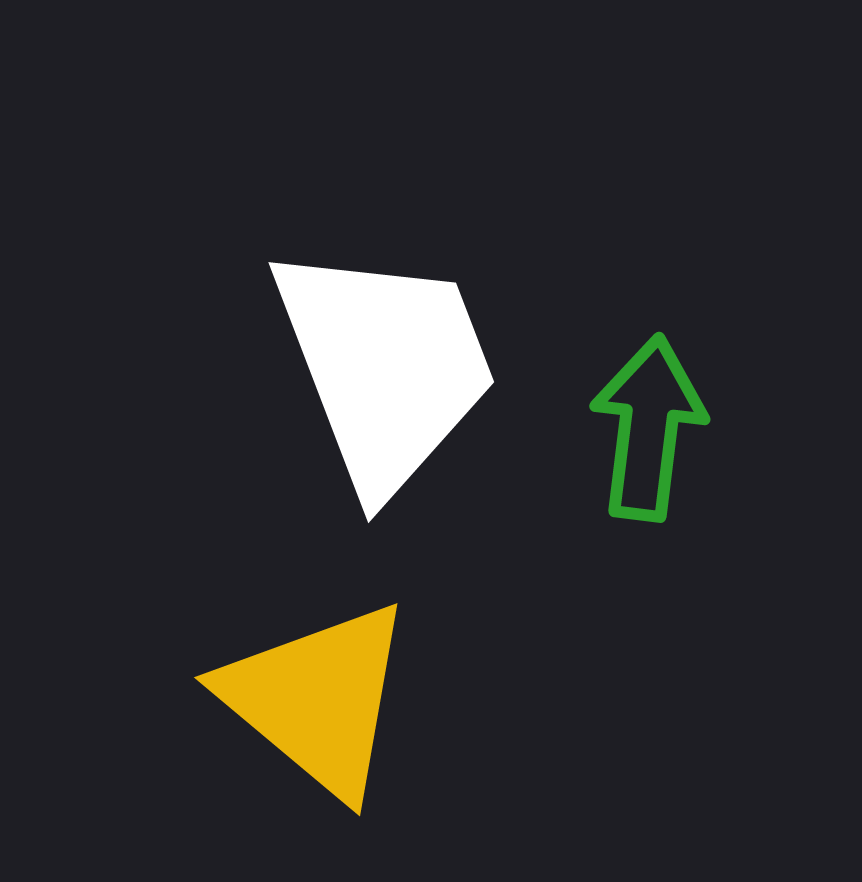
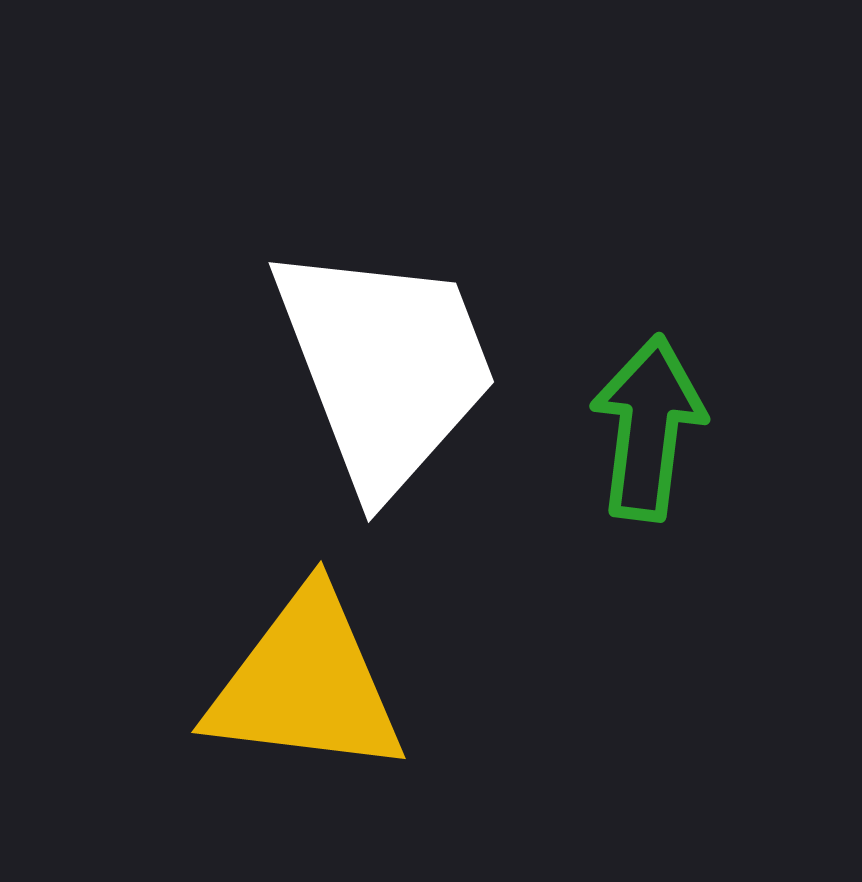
yellow triangle: moved 11 px left, 15 px up; rotated 33 degrees counterclockwise
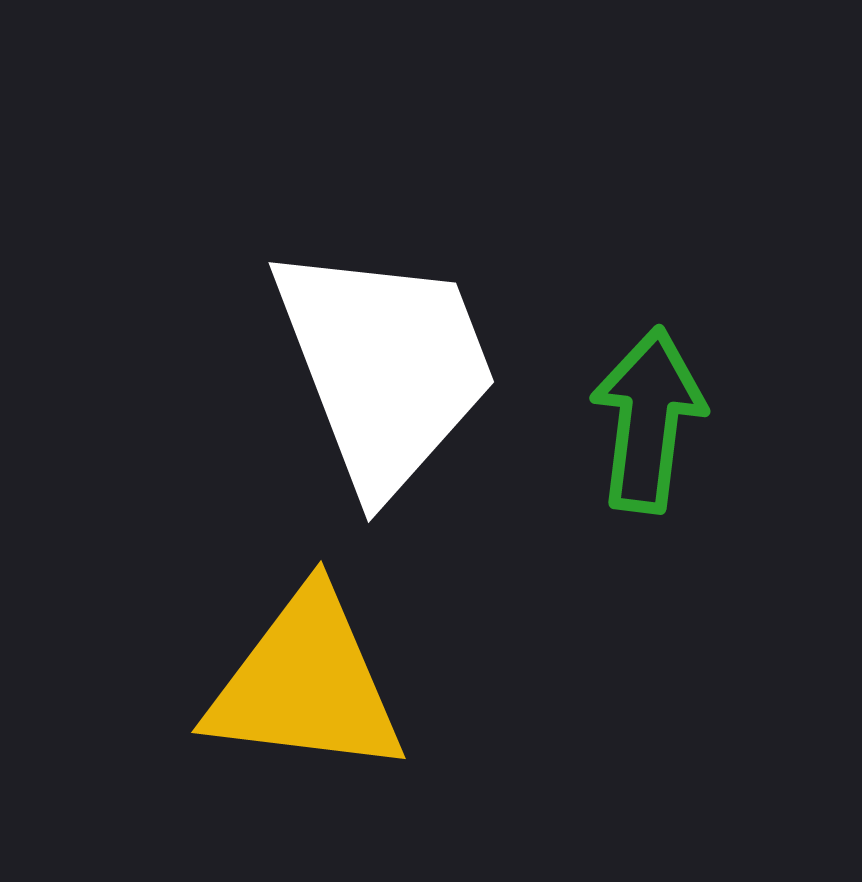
green arrow: moved 8 px up
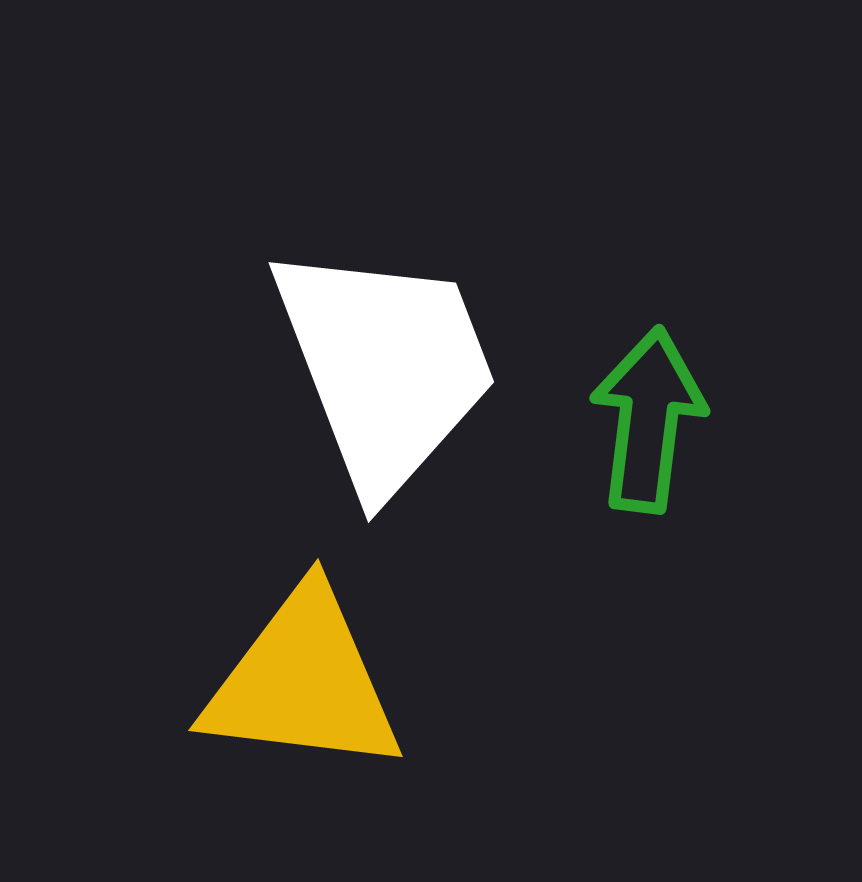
yellow triangle: moved 3 px left, 2 px up
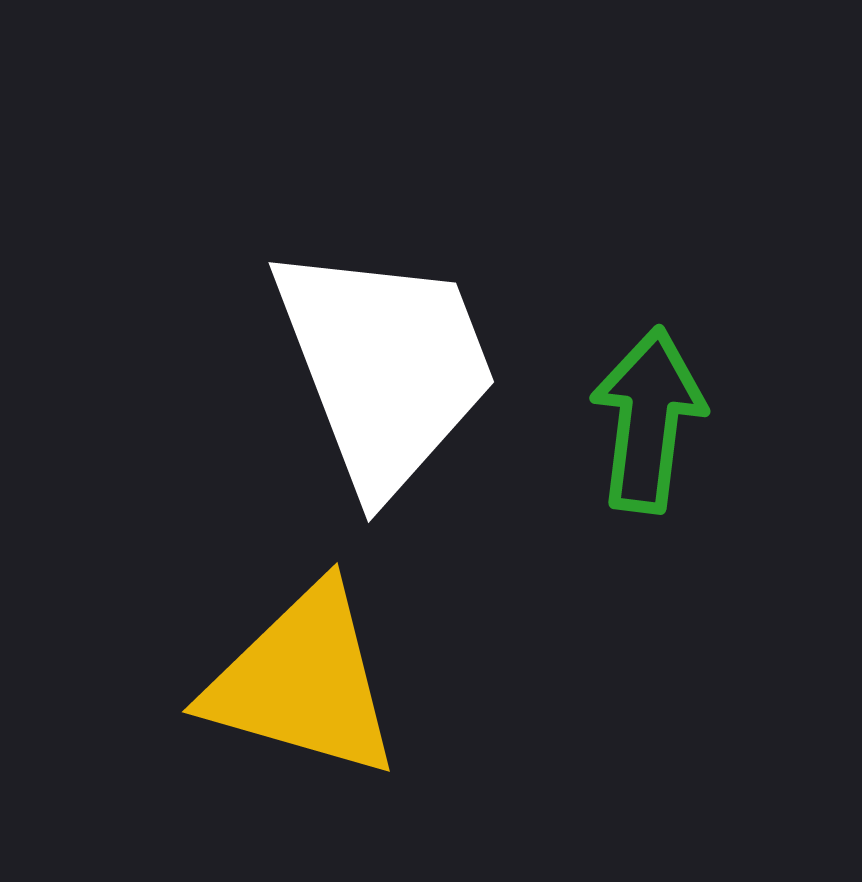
yellow triangle: rotated 9 degrees clockwise
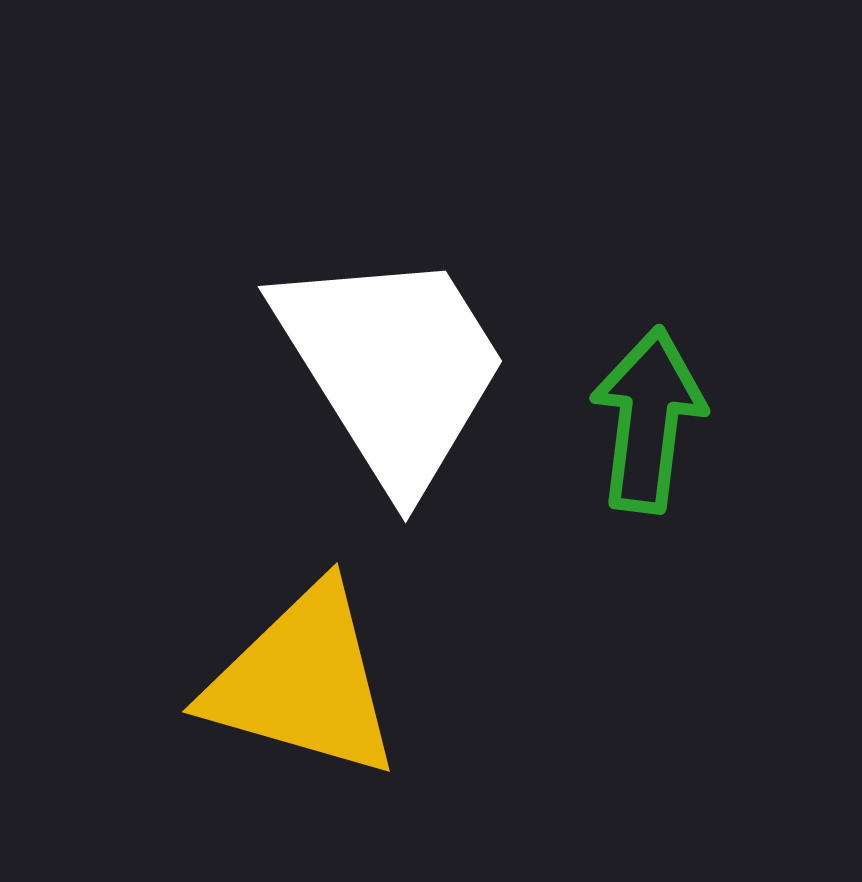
white trapezoid: moved 7 px right; rotated 11 degrees counterclockwise
